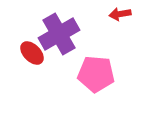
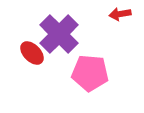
purple cross: rotated 15 degrees counterclockwise
pink pentagon: moved 6 px left, 1 px up
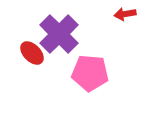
red arrow: moved 5 px right
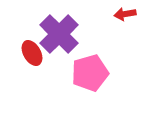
red ellipse: rotated 15 degrees clockwise
pink pentagon: rotated 21 degrees counterclockwise
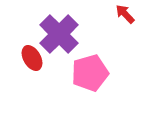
red arrow: rotated 55 degrees clockwise
red ellipse: moved 5 px down
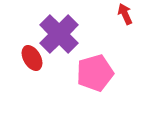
red arrow: rotated 20 degrees clockwise
pink pentagon: moved 5 px right
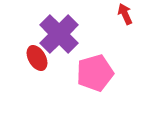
red ellipse: moved 5 px right
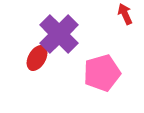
red ellipse: rotated 60 degrees clockwise
pink pentagon: moved 7 px right
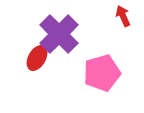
red arrow: moved 2 px left, 2 px down
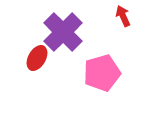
purple cross: moved 4 px right, 2 px up
